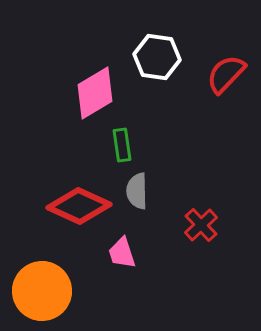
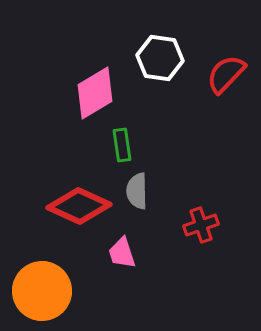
white hexagon: moved 3 px right, 1 px down
red cross: rotated 24 degrees clockwise
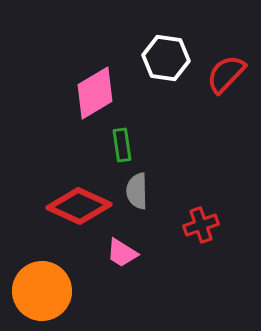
white hexagon: moved 6 px right
pink trapezoid: rotated 40 degrees counterclockwise
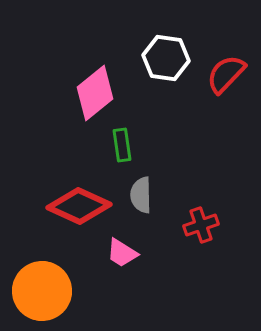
pink diamond: rotated 8 degrees counterclockwise
gray semicircle: moved 4 px right, 4 px down
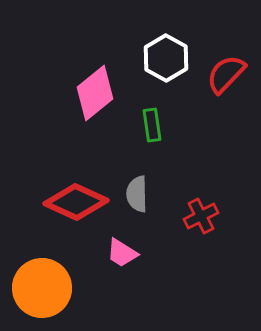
white hexagon: rotated 21 degrees clockwise
green rectangle: moved 30 px right, 20 px up
gray semicircle: moved 4 px left, 1 px up
red diamond: moved 3 px left, 4 px up
red cross: moved 9 px up; rotated 8 degrees counterclockwise
orange circle: moved 3 px up
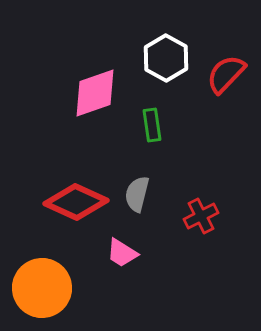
pink diamond: rotated 20 degrees clockwise
gray semicircle: rotated 15 degrees clockwise
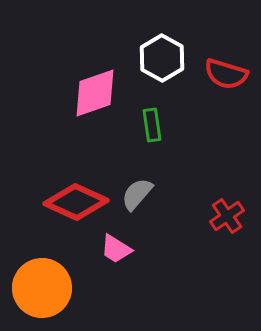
white hexagon: moved 4 px left
red semicircle: rotated 117 degrees counterclockwise
gray semicircle: rotated 27 degrees clockwise
red cross: moved 26 px right; rotated 8 degrees counterclockwise
pink trapezoid: moved 6 px left, 4 px up
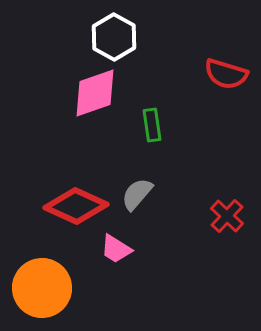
white hexagon: moved 48 px left, 21 px up
red diamond: moved 4 px down
red cross: rotated 12 degrees counterclockwise
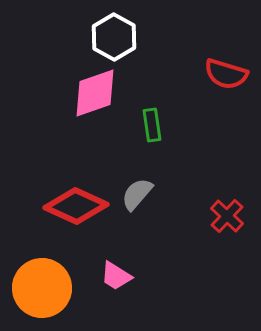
pink trapezoid: moved 27 px down
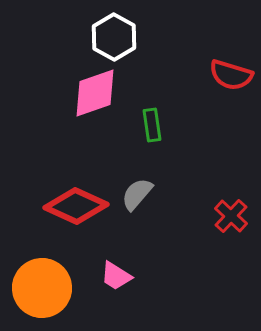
red semicircle: moved 5 px right, 1 px down
red cross: moved 4 px right
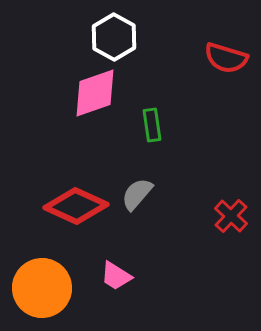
red semicircle: moved 5 px left, 17 px up
